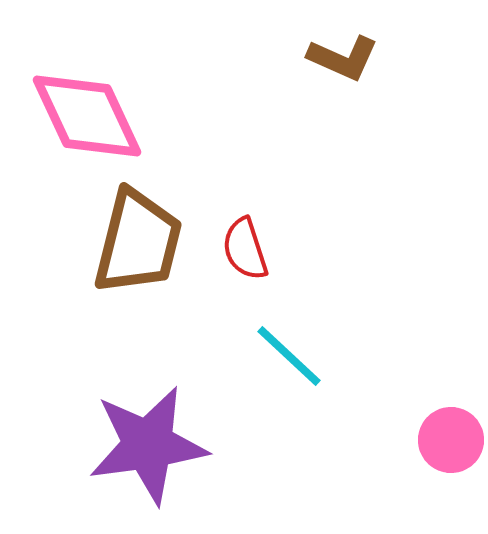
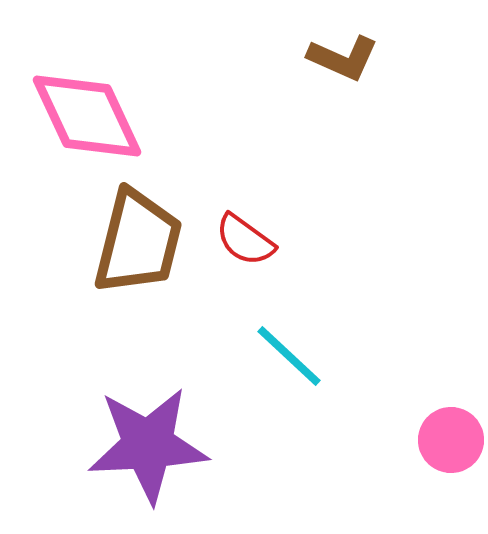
red semicircle: moved 9 px up; rotated 36 degrees counterclockwise
purple star: rotated 5 degrees clockwise
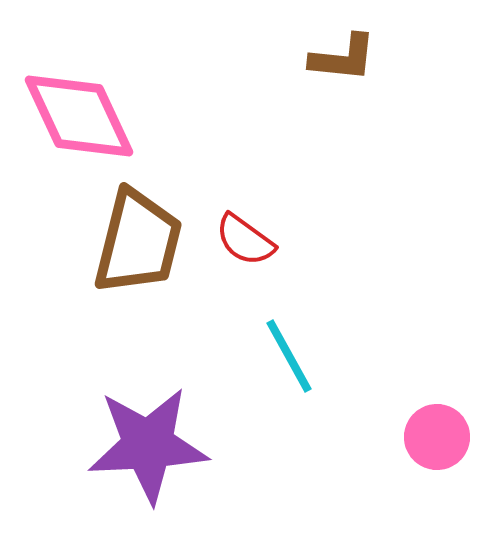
brown L-shape: rotated 18 degrees counterclockwise
pink diamond: moved 8 px left
cyan line: rotated 18 degrees clockwise
pink circle: moved 14 px left, 3 px up
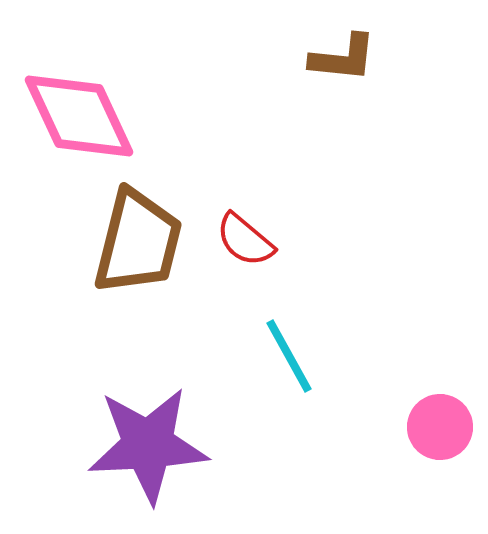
red semicircle: rotated 4 degrees clockwise
pink circle: moved 3 px right, 10 px up
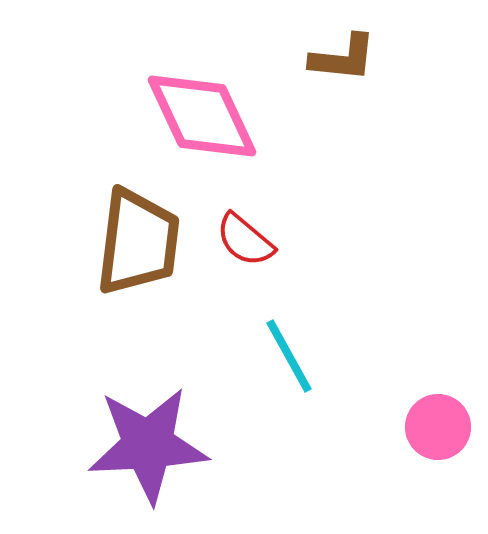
pink diamond: moved 123 px right
brown trapezoid: rotated 7 degrees counterclockwise
pink circle: moved 2 px left
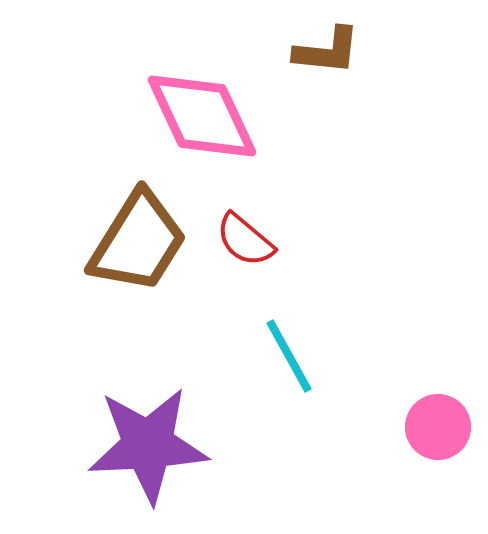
brown L-shape: moved 16 px left, 7 px up
brown trapezoid: rotated 25 degrees clockwise
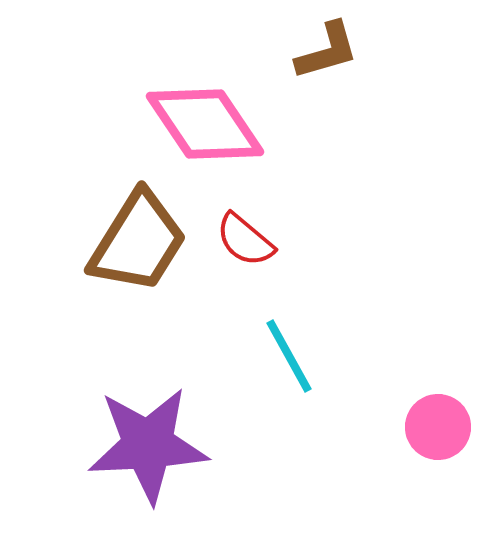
brown L-shape: rotated 22 degrees counterclockwise
pink diamond: moved 3 px right, 8 px down; rotated 9 degrees counterclockwise
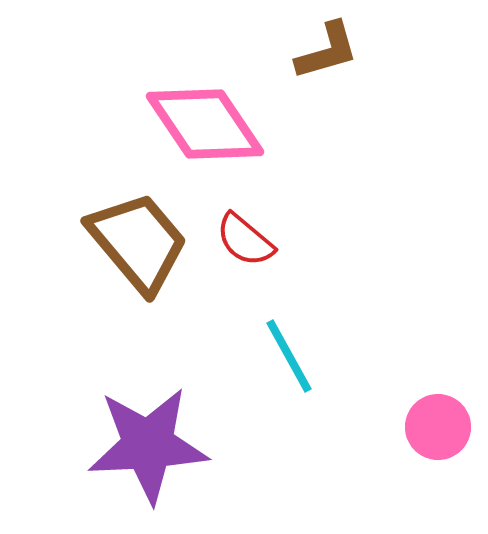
brown trapezoid: rotated 72 degrees counterclockwise
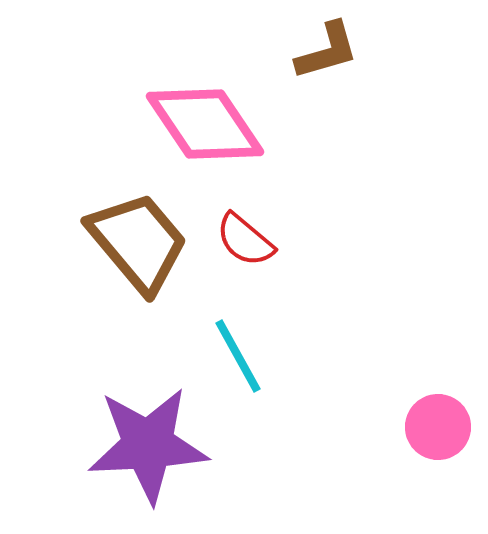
cyan line: moved 51 px left
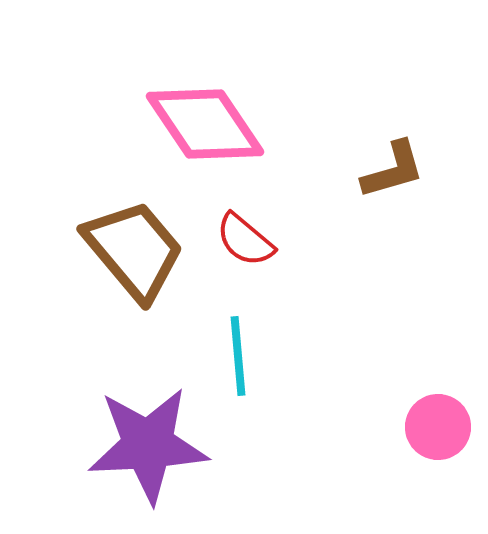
brown L-shape: moved 66 px right, 119 px down
brown trapezoid: moved 4 px left, 8 px down
cyan line: rotated 24 degrees clockwise
